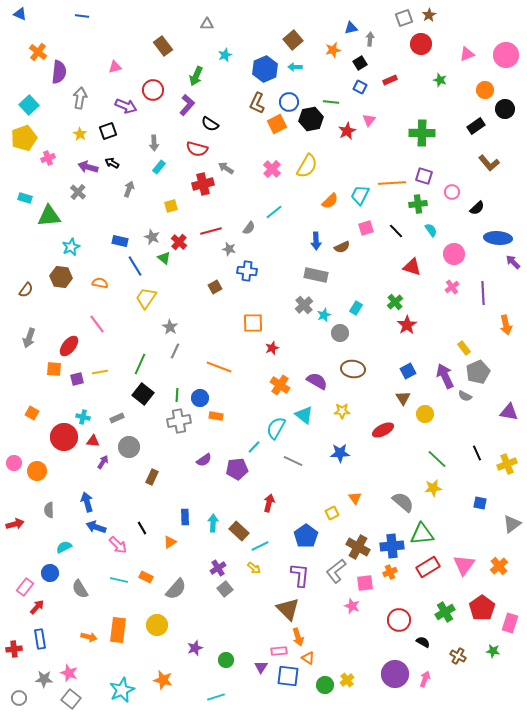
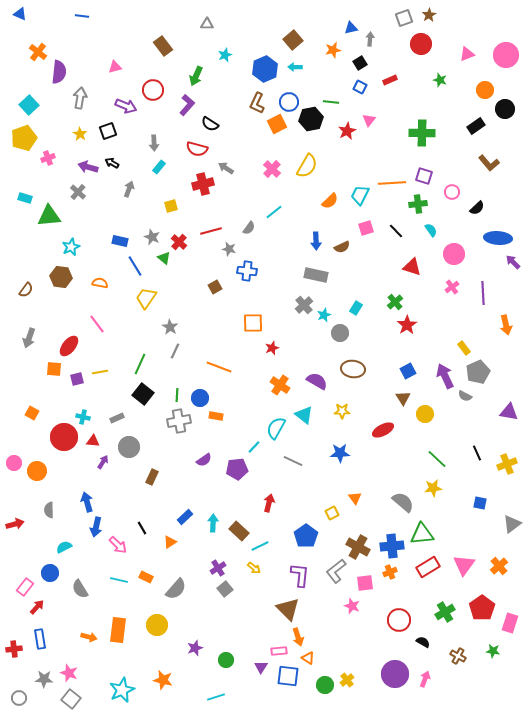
blue rectangle at (185, 517): rotated 49 degrees clockwise
blue arrow at (96, 527): rotated 96 degrees counterclockwise
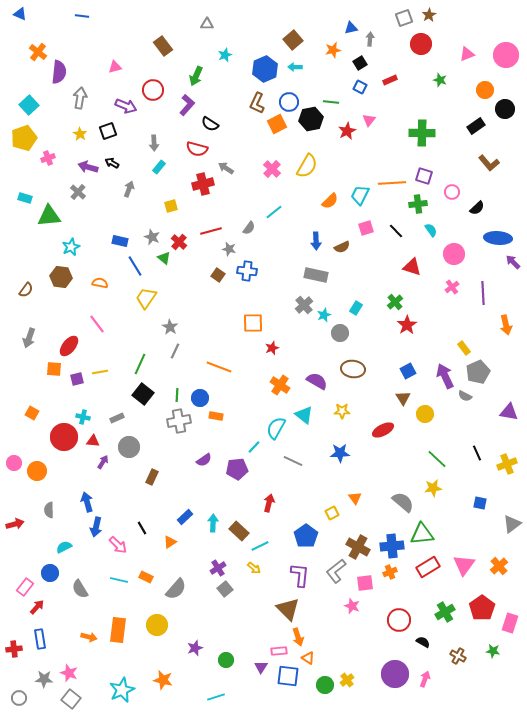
brown square at (215, 287): moved 3 px right, 12 px up; rotated 24 degrees counterclockwise
